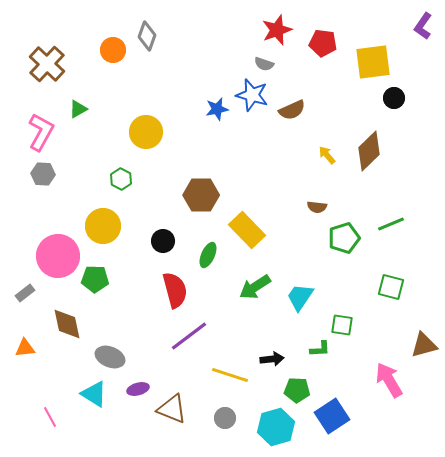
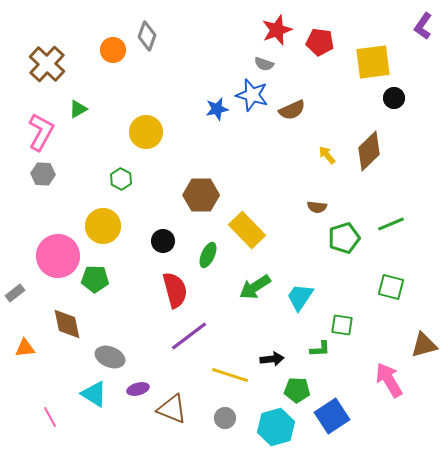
red pentagon at (323, 43): moved 3 px left, 1 px up
gray rectangle at (25, 293): moved 10 px left
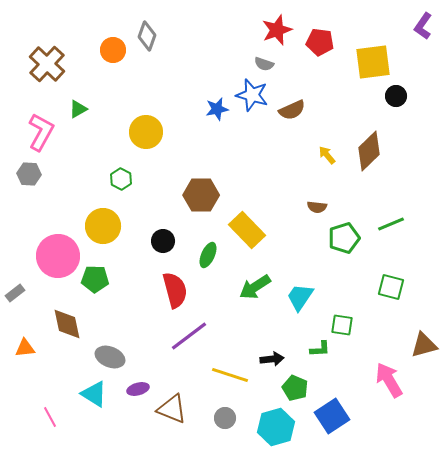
black circle at (394, 98): moved 2 px right, 2 px up
gray hexagon at (43, 174): moved 14 px left
green pentagon at (297, 390): moved 2 px left, 2 px up; rotated 20 degrees clockwise
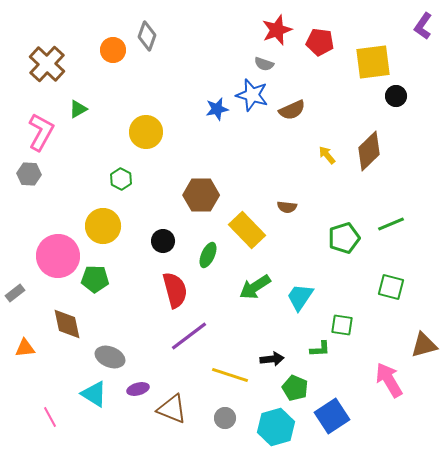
brown semicircle at (317, 207): moved 30 px left
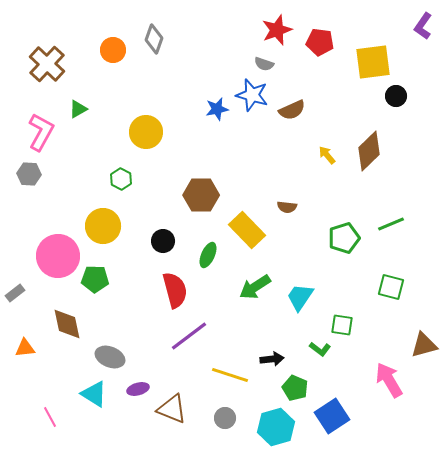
gray diamond at (147, 36): moved 7 px right, 3 px down
green L-shape at (320, 349): rotated 40 degrees clockwise
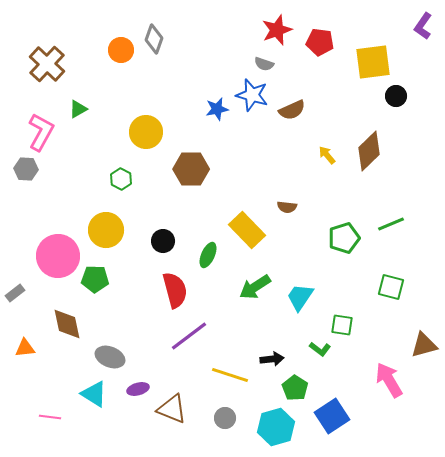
orange circle at (113, 50): moved 8 px right
gray hexagon at (29, 174): moved 3 px left, 5 px up
brown hexagon at (201, 195): moved 10 px left, 26 px up
yellow circle at (103, 226): moved 3 px right, 4 px down
green pentagon at (295, 388): rotated 10 degrees clockwise
pink line at (50, 417): rotated 55 degrees counterclockwise
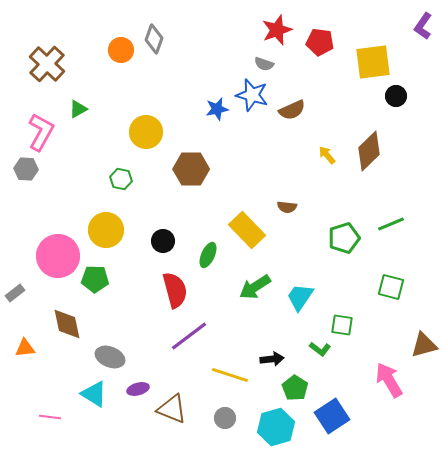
green hexagon at (121, 179): rotated 15 degrees counterclockwise
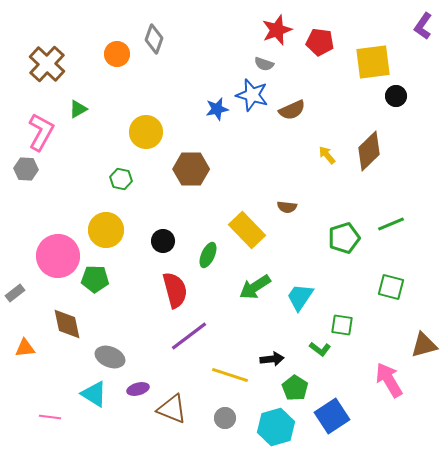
orange circle at (121, 50): moved 4 px left, 4 px down
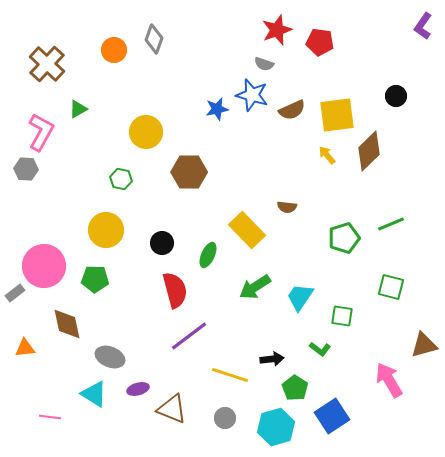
orange circle at (117, 54): moved 3 px left, 4 px up
yellow square at (373, 62): moved 36 px left, 53 px down
brown hexagon at (191, 169): moved 2 px left, 3 px down
black circle at (163, 241): moved 1 px left, 2 px down
pink circle at (58, 256): moved 14 px left, 10 px down
green square at (342, 325): moved 9 px up
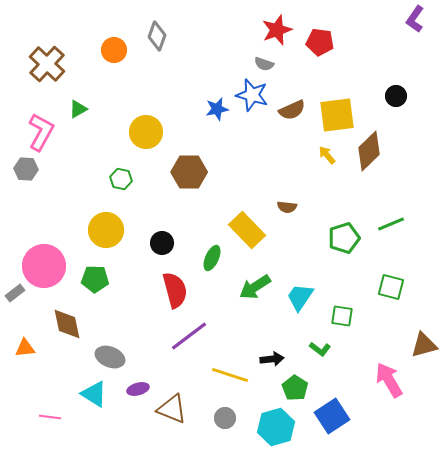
purple L-shape at (423, 26): moved 8 px left, 7 px up
gray diamond at (154, 39): moved 3 px right, 3 px up
green ellipse at (208, 255): moved 4 px right, 3 px down
